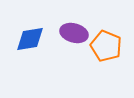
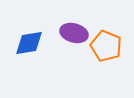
blue diamond: moved 1 px left, 4 px down
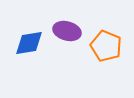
purple ellipse: moved 7 px left, 2 px up
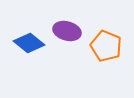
blue diamond: rotated 48 degrees clockwise
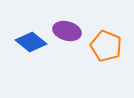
blue diamond: moved 2 px right, 1 px up
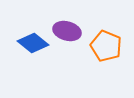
blue diamond: moved 2 px right, 1 px down
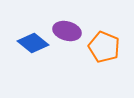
orange pentagon: moved 2 px left, 1 px down
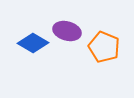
blue diamond: rotated 8 degrees counterclockwise
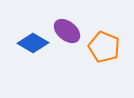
purple ellipse: rotated 24 degrees clockwise
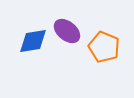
blue diamond: moved 2 px up; rotated 40 degrees counterclockwise
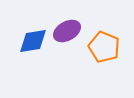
purple ellipse: rotated 68 degrees counterclockwise
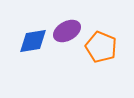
orange pentagon: moved 3 px left
